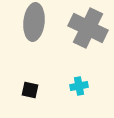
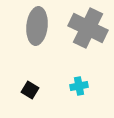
gray ellipse: moved 3 px right, 4 px down
black square: rotated 18 degrees clockwise
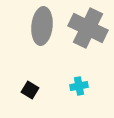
gray ellipse: moved 5 px right
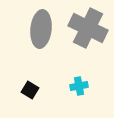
gray ellipse: moved 1 px left, 3 px down
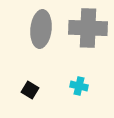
gray cross: rotated 24 degrees counterclockwise
cyan cross: rotated 24 degrees clockwise
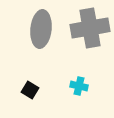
gray cross: moved 2 px right; rotated 12 degrees counterclockwise
